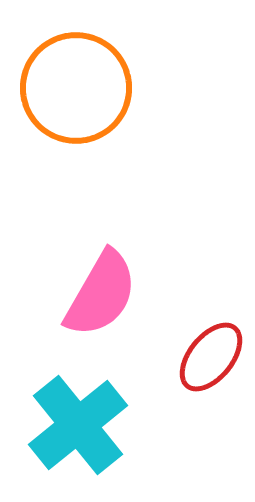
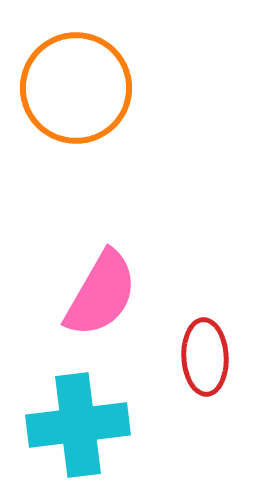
red ellipse: moved 6 px left; rotated 42 degrees counterclockwise
cyan cross: rotated 32 degrees clockwise
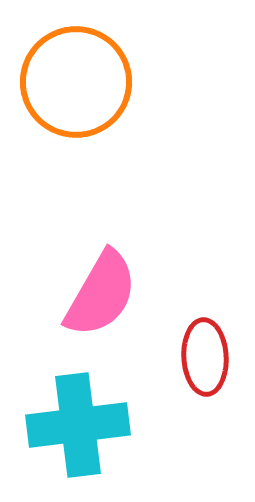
orange circle: moved 6 px up
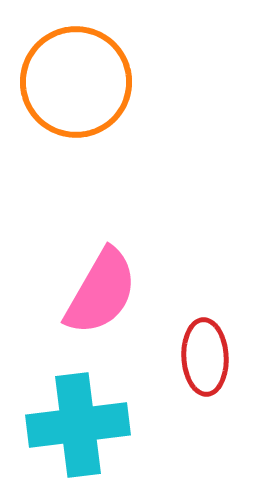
pink semicircle: moved 2 px up
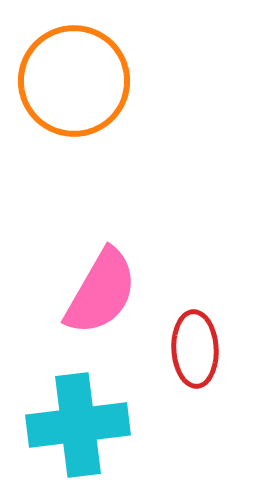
orange circle: moved 2 px left, 1 px up
red ellipse: moved 10 px left, 8 px up
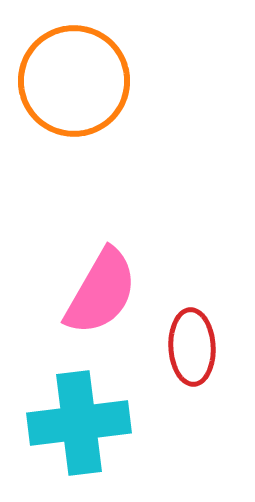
red ellipse: moved 3 px left, 2 px up
cyan cross: moved 1 px right, 2 px up
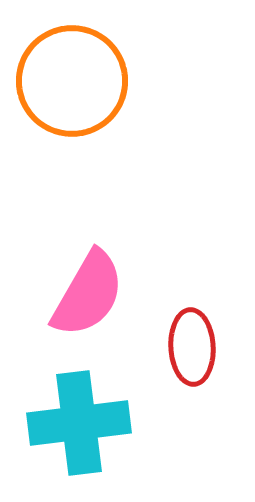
orange circle: moved 2 px left
pink semicircle: moved 13 px left, 2 px down
